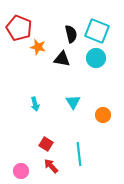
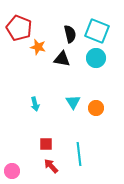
black semicircle: moved 1 px left
orange circle: moved 7 px left, 7 px up
red square: rotated 32 degrees counterclockwise
pink circle: moved 9 px left
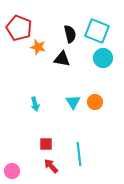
cyan circle: moved 7 px right
orange circle: moved 1 px left, 6 px up
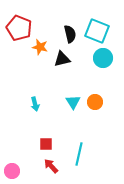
orange star: moved 2 px right
black triangle: rotated 24 degrees counterclockwise
cyan line: rotated 20 degrees clockwise
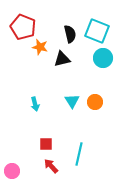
red pentagon: moved 4 px right, 1 px up
cyan triangle: moved 1 px left, 1 px up
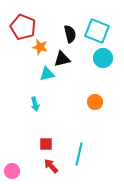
cyan triangle: moved 25 px left, 27 px up; rotated 49 degrees clockwise
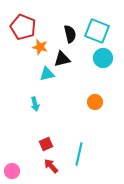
red square: rotated 24 degrees counterclockwise
